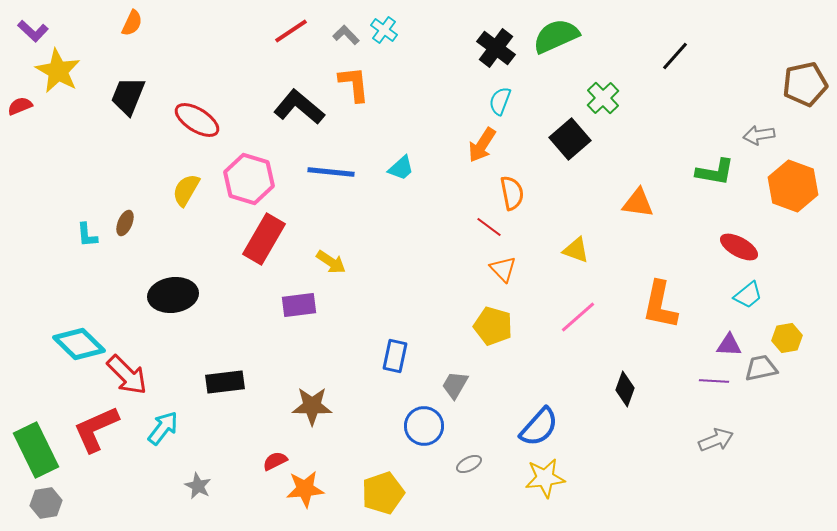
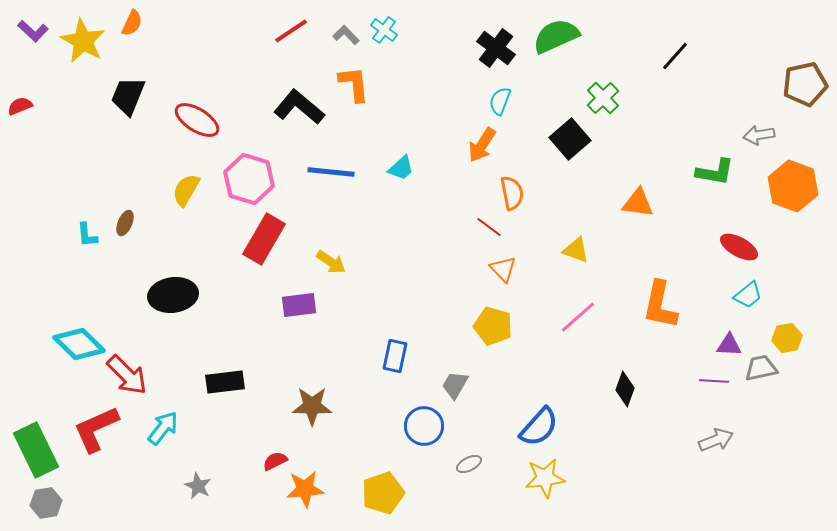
yellow star at (58, 71): moved 25 px right, 30 px up
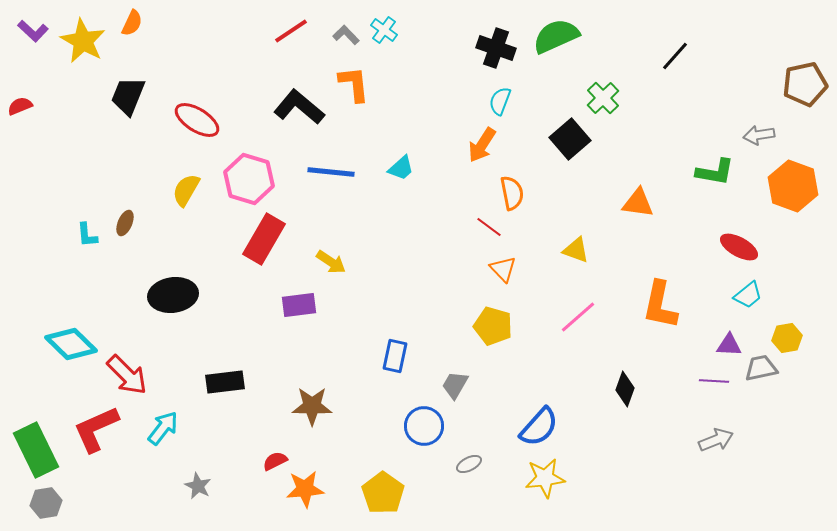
black cross at (496, 48): rotated 18 degrees counterclockwise
cyan diamond at (79, 344): moved 8 px left
yellow pentagon at (383, 493): rotated 18 degrees counterclockwise
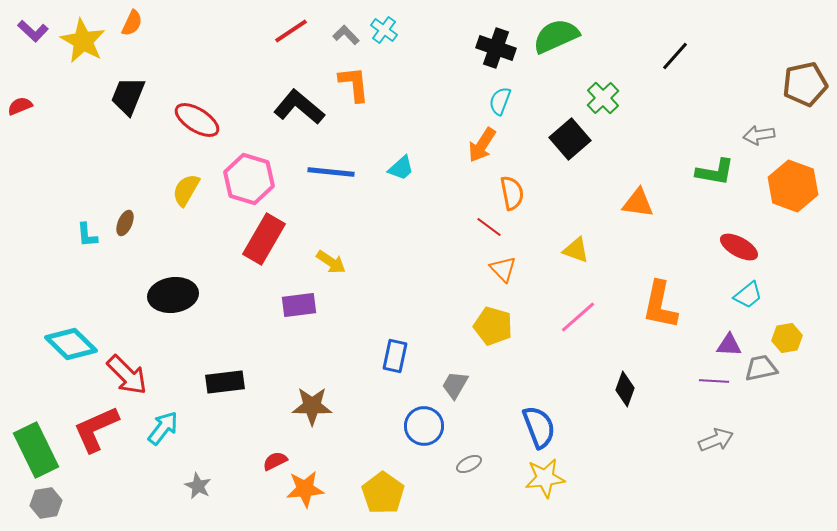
blue semicircle at (539, 427): rotated 63 degrees counterclockwise
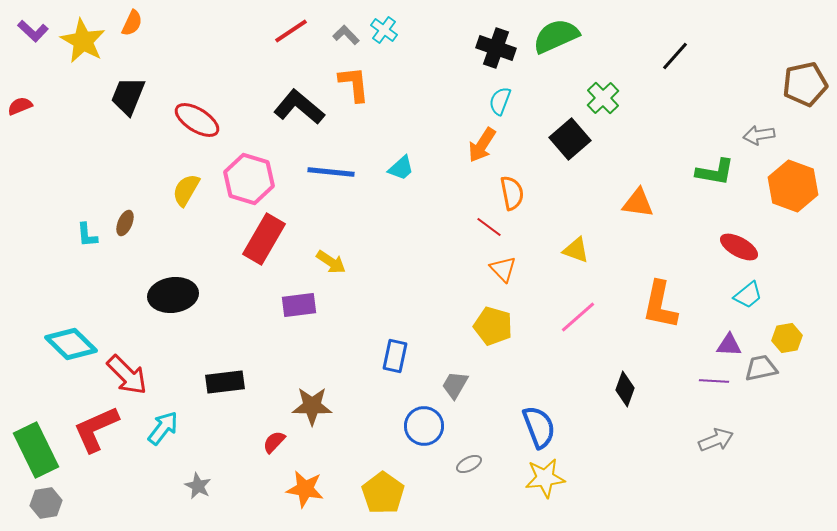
red semicircle at (275, 461): moved 1 px left, 19 px up; rotated 20 degrees counterclockwise
orange star at (305, 489): rotated 15 degrees clockwise
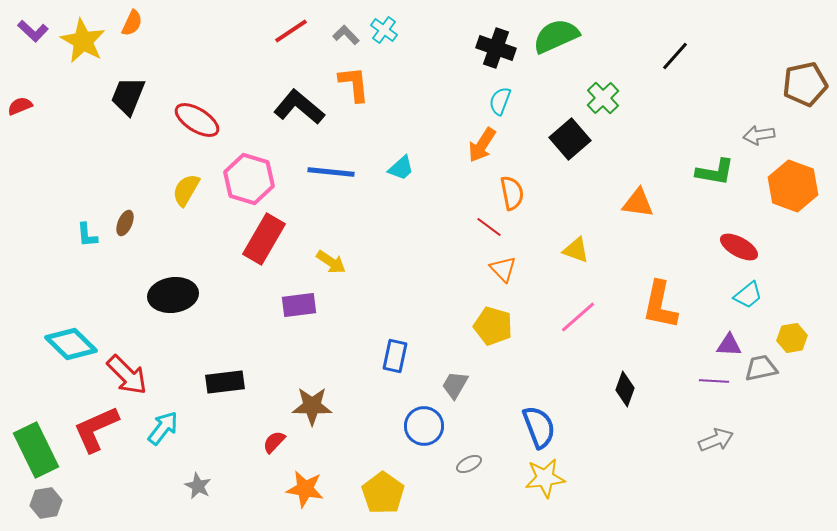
yellow hexagon at (787, 338): moved 5 px right
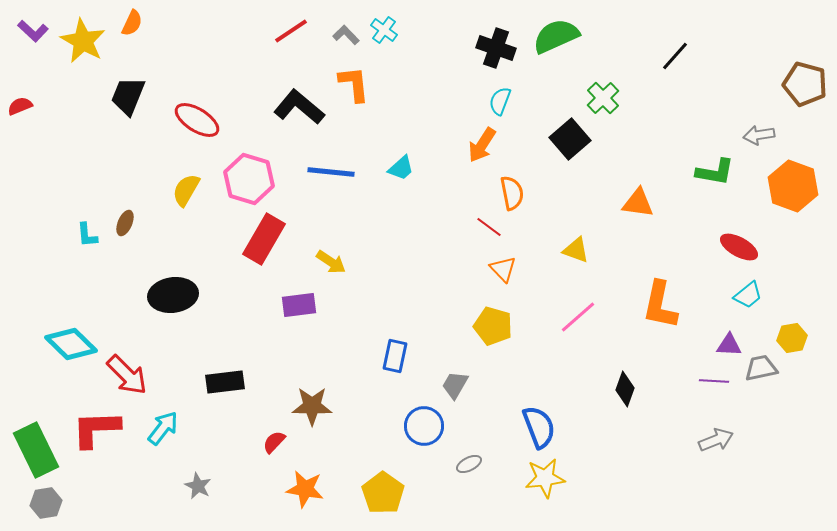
brown pentagon at (805, 84): rotated 27 degrees clockwise
red L-shape at (96, 429): rotated 22 degrees clockwise
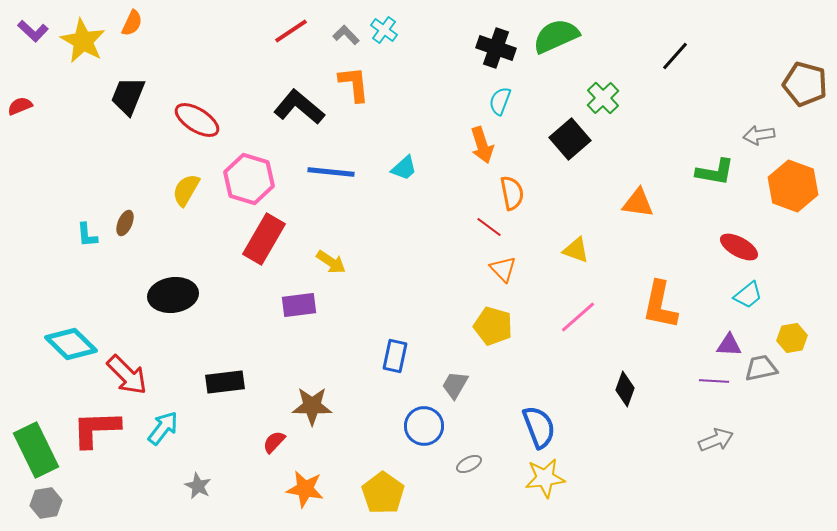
orange arrow at (482, 145): rotated 51 degrees counterclockwise
cyan trapezoid at (401, 168): moved 3 px right
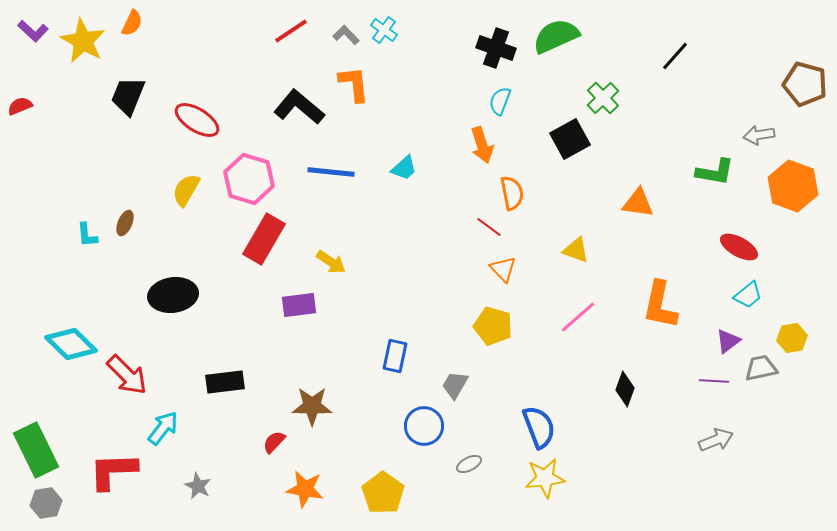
black square at (570, 139): rotated 12 degrees clockwise
purple triangle at (729, 345): moved 1 px left, 4 px up; rotated 40 degrees counterclockwise
red L-shape at (96, 429): moved 17 px right, 42 px down
